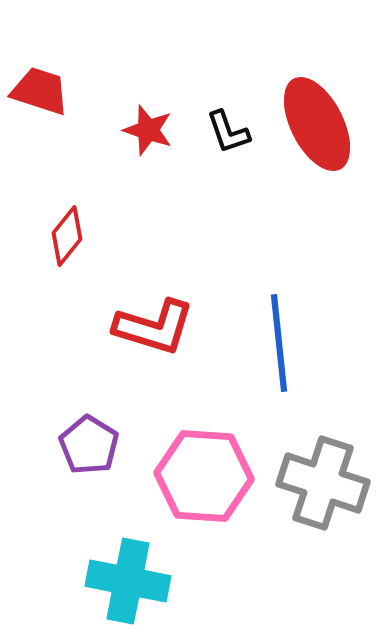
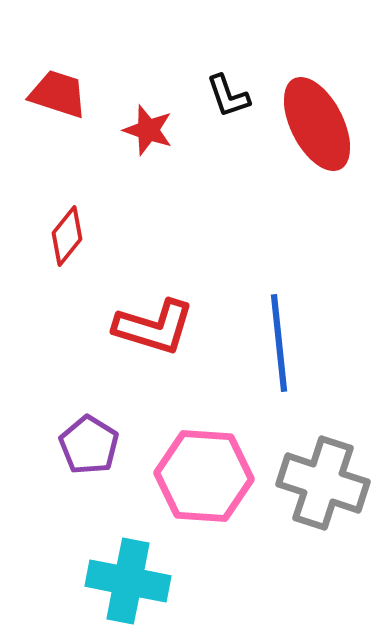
red trapezoid: moved 18 px right, 3 px down
black L-shape: moved 36 px up
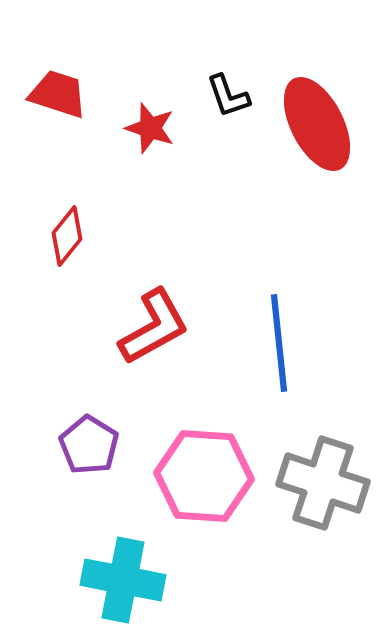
red star: moved 2 px right, 2 px up
red L-shape: rotated 46 degrees counterclockwise
cyan cross: moved 5 px left, 1 px up
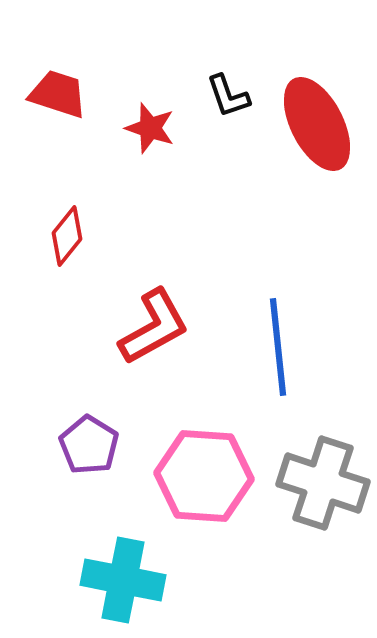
blue line: moved 1 px left, 4 px down
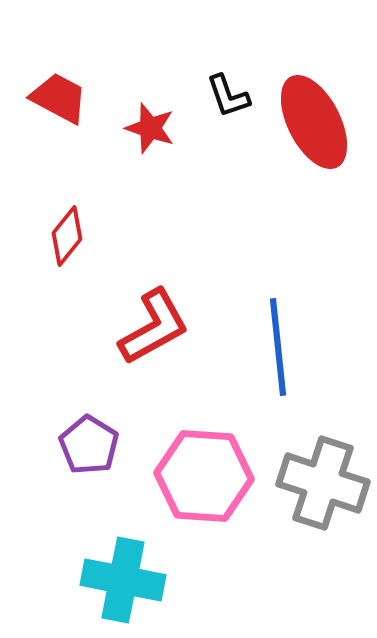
red trapezoid: moved 1 px right, 4 px down; rotated 10 degrees clockwise
red ellipse: moved 3 px left, 2 px up
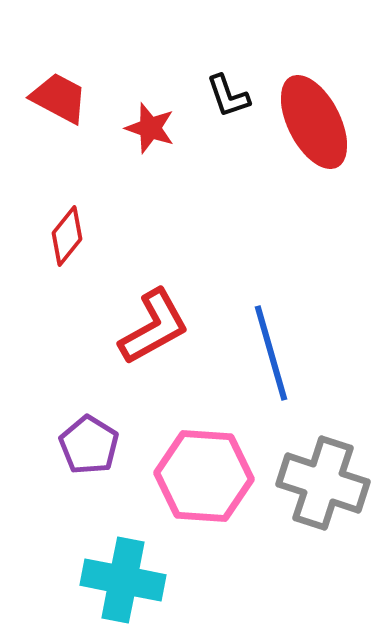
blue line: moved 7 px left, 6 px down; rotated 10 degrees counterclockwise
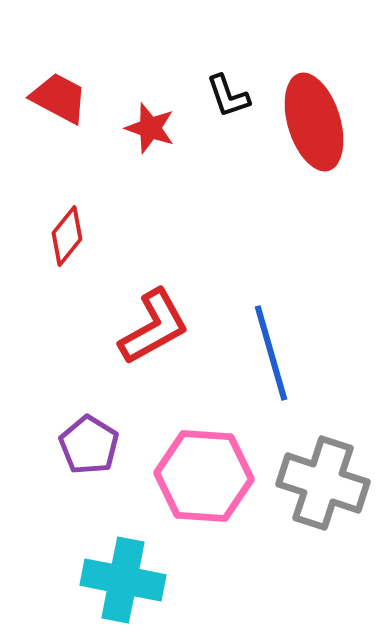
red ellipse: rotated 10 degrees clockwise
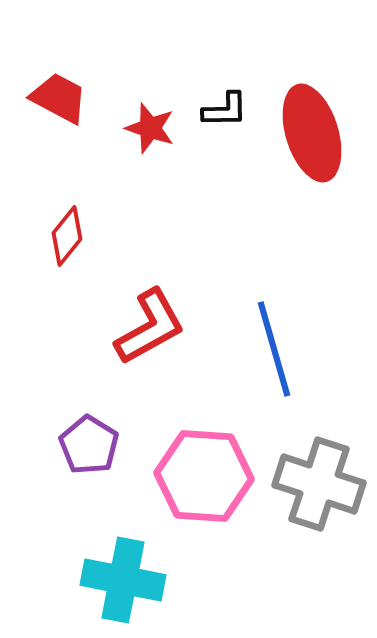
black L-shape: moved 3 px left, 14 px down; rotated 72 degrees counterclockwise
red ellipse: moved 2 px left, 11 px down
red L-shape: moved 4 px left
blue line: moved 3 px right, 4 px up
gray cross: moved 4 px left, 1 px down
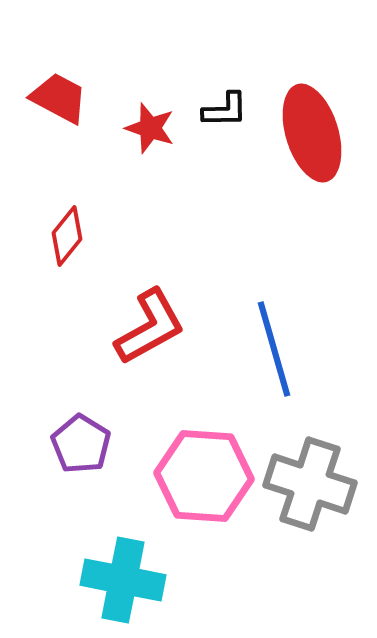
purple pentagon: moved 8 px left, 1 px up
gray cross: moved 9 px left
